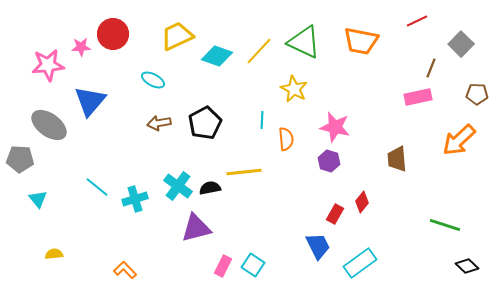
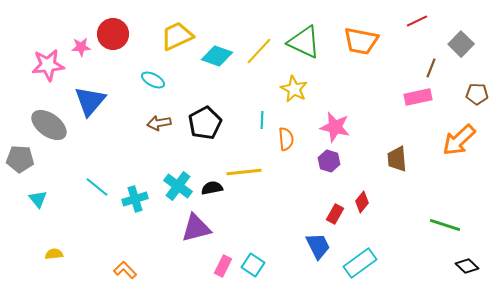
black semicircle at (210, 188): moved 2 px right
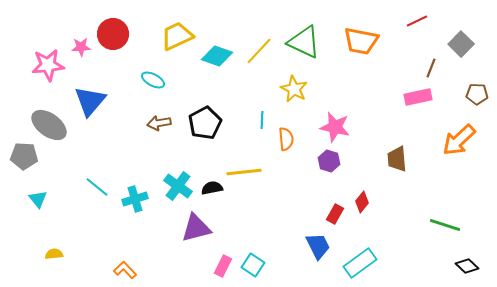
gray pentagon at (20, 159): moved 4 px right, 3 px up
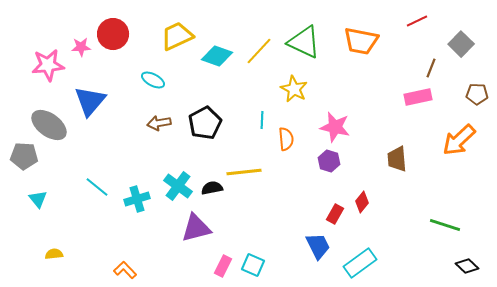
cyan cross at (135, 199): moved 2 px right
cyan square at (253, 265): rotated 10 degrees counterclockwise
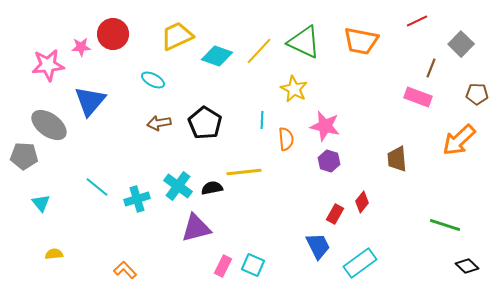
pink rectangle at (418, 97): rotated 32 degrees clockwise
black pentagon at (205, 123): rotated 12 degrees counterclockwise
pink star at (335, 127): moved 10 px left, 1 px up
cyan triangle at (38, 199): moved 3 px right, 4 px down
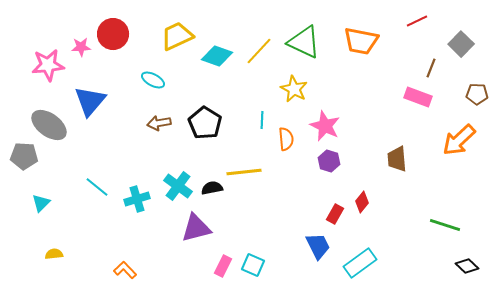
pink star at (325, 126): rotated 12 degrees clockwise
cyan triangle at (41, 203): rotated 24 degrees clockwise
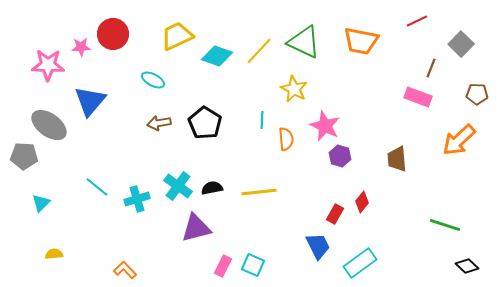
pink star at (48, 65): rotated 8 degrees clockwise
purple hexagon at (329, 161): moved 11 px right, 5 px up
yellow line at (244, 172): moved 15 px right, 20 px down
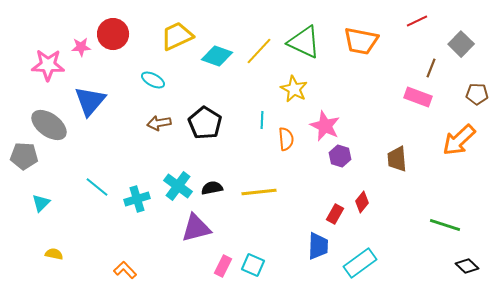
blue trapezoid at (318, 246): rotated 28 degrees clockwise
yellow semicircle at (54, 254): rotated 18 degrees clockwise
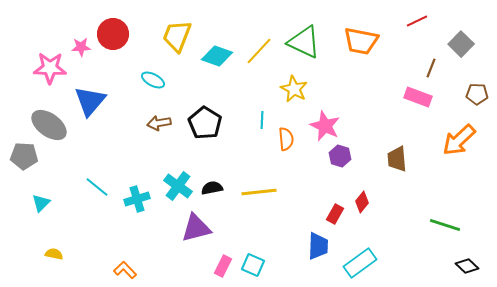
yellow trapezoid at (177, 36): rotated 44 degrees counterclockwise
pink star at (48, 65): moved 2 px right, 3 px down
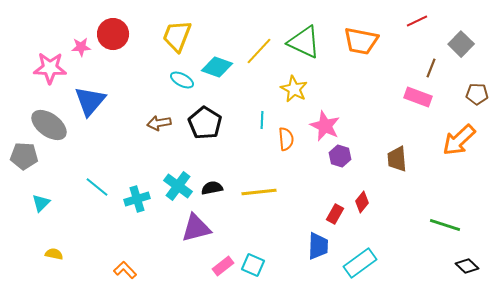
cyan diamond at (217, 56): moved 11 px down
cyan ellipse at (153, 80): moved 29 px right
pink rectangle at (223, 266): rotated 25 degrees clockwise
